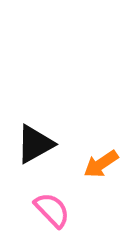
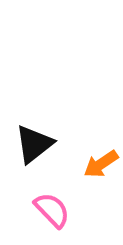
black triangle: moved 1 px left; rotated 9 degrees counterclockwise
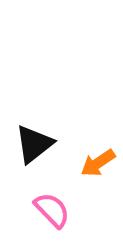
orange arrow: moved 3 px left, 1 px up
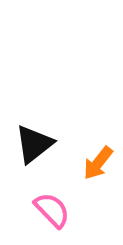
orange arrow: rotated 18 degrees counterclockwise
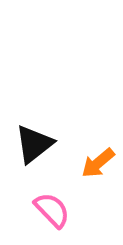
orange arrow: rotated 12 degrees clockwise
